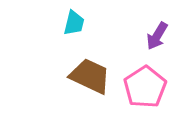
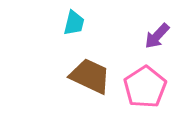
purple arrow: rotated 12 degrees clockwise
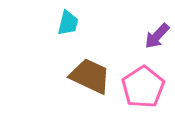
cyan trapezoid: moved 6 px left
pink pentagon: moved 2 px left
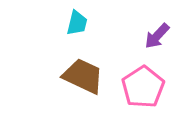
cyan trapezoid: moved 9 px right
brown trapezoid: moved 7 px left
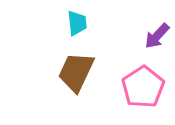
cyan trapezoid: rotated 20 degrees counterclockwise
brown trapezoid: moved 7 px left, 4 px up; rotated 90 degrees counterclockwise
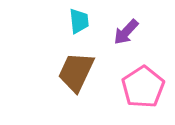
cyan trapezoid: moved 2 px right, 2 px up
purple arrow: moved 31 px left, 4 px up
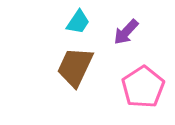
cyan trapezoid: moved 1 px left, 1 px down; rotated 40 degrees clockwise
brown trapezoid: moved 1 px left, 5 px up
